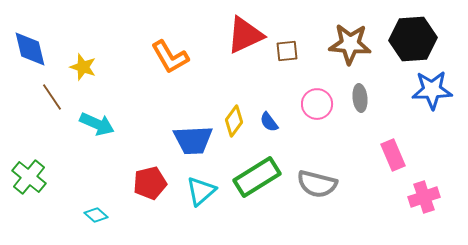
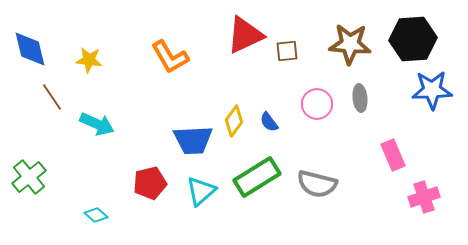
yellow star: moved 6 px right, 7 px up; rotated 12 degrees counterclockwise
green cross: rotated 12 degrees clockwise
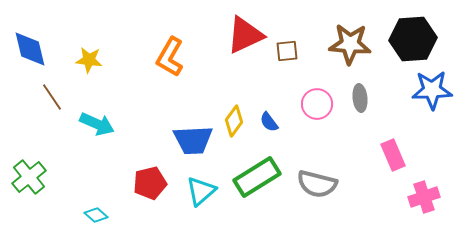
orange L-shape: rotated 60 degrees clockwise
